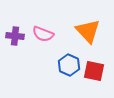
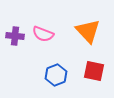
blue hexagon: moved 13 px left, 10 px down; rotated 15 degrees clockwise
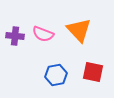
orange triangle: moved 9 px left, 1 px up
red square: moved 1 px left, 1 px down
blue hexagon: rotated 10 degrees clockwise
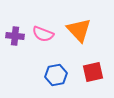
red square: rotated 25 degrees counterclockwise
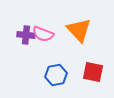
purple cross: moved 11 px right, 1 px up
red square: rotated 25 degrees clockwise
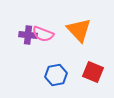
purple cross: moved 2 px right
red square: rotated 10 degrees clockwise
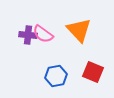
pink semicircle: rotated 15 degrees clockwise
blue hexagon: moved 1 px down
